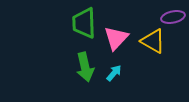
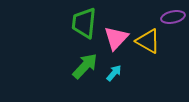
green trapezoid: rotated 8 degrees clockwise
yellow triangle: moved 5 px left
green arrow: moved 1 px up; rotated 124 degrees counterclockwise
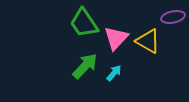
green trapezoid: rotated 40 degrees counterclockwise
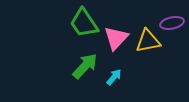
purple ellipse: moved 1 px left, 6 px down
yellow triangle: rotated 40 degrees counterclockwise
cyan arrow: moved 4 px down
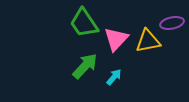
pink triangle: moved 1 px down
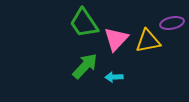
cyan arrow: rotated 132 degrees counterclockwise
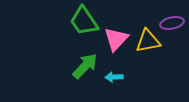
green trapezoid: moved 2 px up
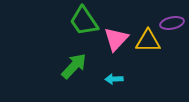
yellow triangle: rotated 12 degrees clockwise
green arrow: moved 11 px left
cyan arrow: moved 2 px down
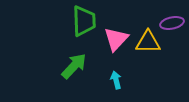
green trapezoid: rotated 148 degrees counterclockwise
yellow triangle: moved 1 px down
cyan arrow: moved 2 px right, 1 px down; rotated 78 degrees clockwise
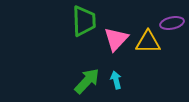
green arrow: moved 13 px right, 15 px down
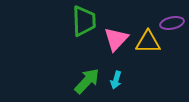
cyan arrow: rotated 150 degrees counterclockwise
